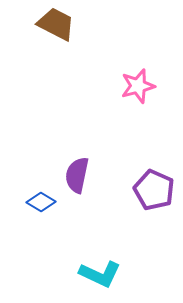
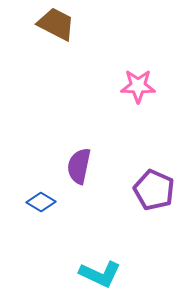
pink star: rotated 16 degrees clockwise
purple semicircle: moved 2 px right, 9 px up
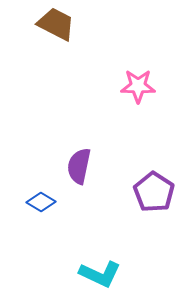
purple pentagon: moved 2 px down; rotated 9 degrees clockwise
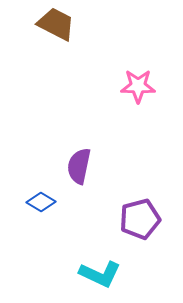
purple pentagon: moved 14 px left, 27 px down; rotated 24 degrees clockwise
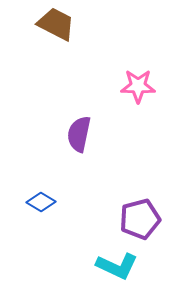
purple semicircle: moved 32 px up
cyan L-shape: moved 17 px right, 8 px up
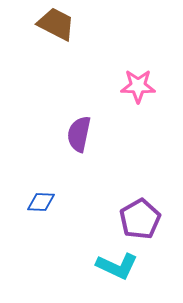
blue diamond: rotated 28 degrees counterclockwise
purple pentagon: rotated 15 degrees counterclockwise
